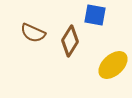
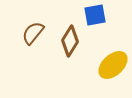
blue square: rotated 20 degrees counterclockwise
brown semicircle: rotated 105 degrees clockwise
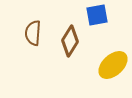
blue square: moved 2 px right
brown semicircle: rotated 35 degrees counterclockwise
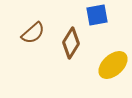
brown semicircle: rotated 135 degrees counterclockwise
brown diamond: moved 1 px right, 2 px down
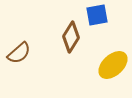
brown semicircle: moved 14 px left, 20 px down
brown diamond: moved 6 px up
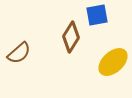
yellow ellipse: moved 3 px up
